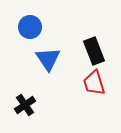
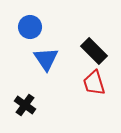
black rectangle: rotated 24 degrees counterclockwise
blue triangle: moved 2 px left
black cross: rotated 20 degrees counterclockwise
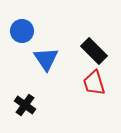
blue circle: moved 8 px left, 4 px down
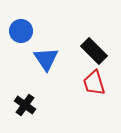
blue circle: moved 1 px left
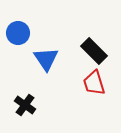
blue circle: moved 3 px left, 2 px down
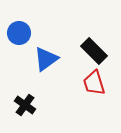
blue circle: moved 1 px right
blue triangle: rotated 28 degrees clockwise
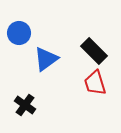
red trapezoid: moved 1 px right
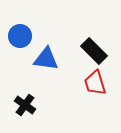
blue circle: moved 1 px right, 3 px down
blue triangle: rotated 44 degrees clockwise
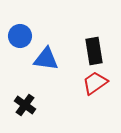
black rectangle: rotated 36 degrees clockwise
red trapezoid: rotated 72 degrees clockwise
